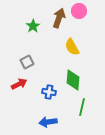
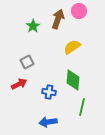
brown arrow: moved 1 px left, 1 px down
yellow semicircle: rotated 84 degrees clockwise
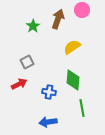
pink circle: moved 3 px right, 1 px up
green line: moved 1 px down; rotated 24 degrees counterclockwise
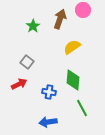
pink circle: moved 1 px right
brown arrow: moved 2 px right
gray square: rotated 24 degrees counterclockwise
green line: rotated 18 degrees counterclockwise
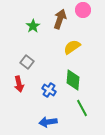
red arrow: rotated 105 degrees clockwise
blue cross: moved 2 px up; rotated 24 degrees clockwise
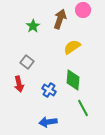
green line: moved 1 px right
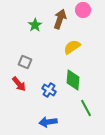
green star: moved 2 px right, 1 px up
gray square: moved 2 px left; rotated 16 degrees counterclockwise
red arrow: rotated 28 degrees counterclockwise
green line: moved 3 px right
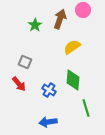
green line: rotated 12 degrees clockwise
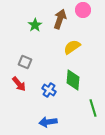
green line: moved 7 px right
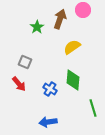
green star: moved 2 px right, 2 px down
blue cross: moved 1 px right, 1 px up
